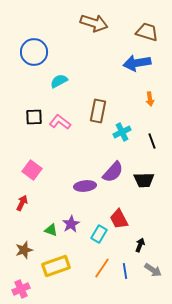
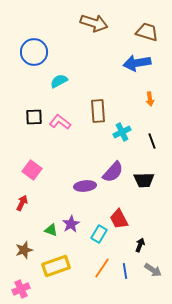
brown rectangle: rotated 15 degrees counterclockwise
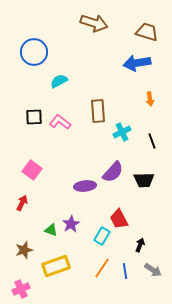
cyan rectangle: moved 3 px right, 2 px down
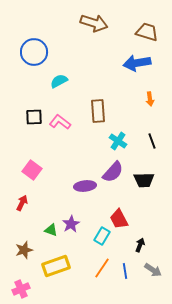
cyan cross: moved 4 px left, 9 px down; rotated 30 degrees counterclockwise
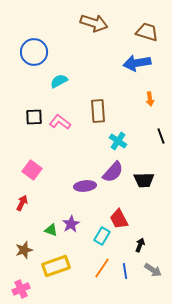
black line: moved 9 px right, 5 px up
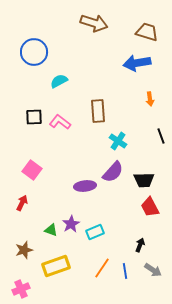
red trapezoid: moved 31 px right, 12 px up
cyan rectangle: moved 7 px left, 4 px up; rotated 36 degrees clockwise
